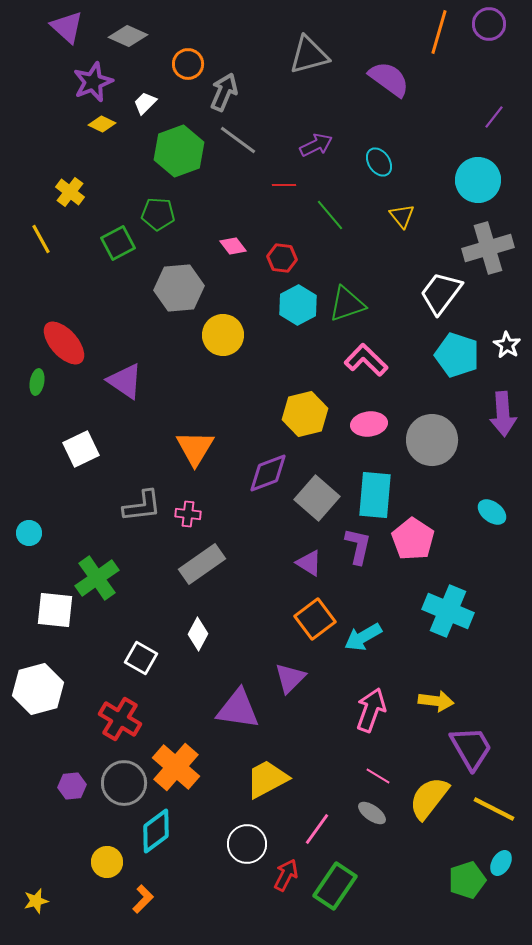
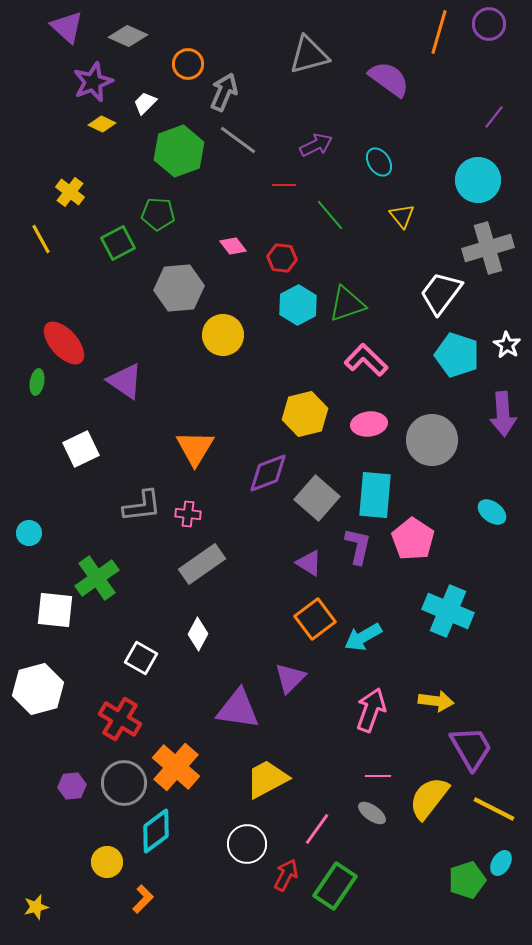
pink line at (378, 776): rotated 30 degrees counterclockwise
yellow star at (36, 901): moved 6 px down
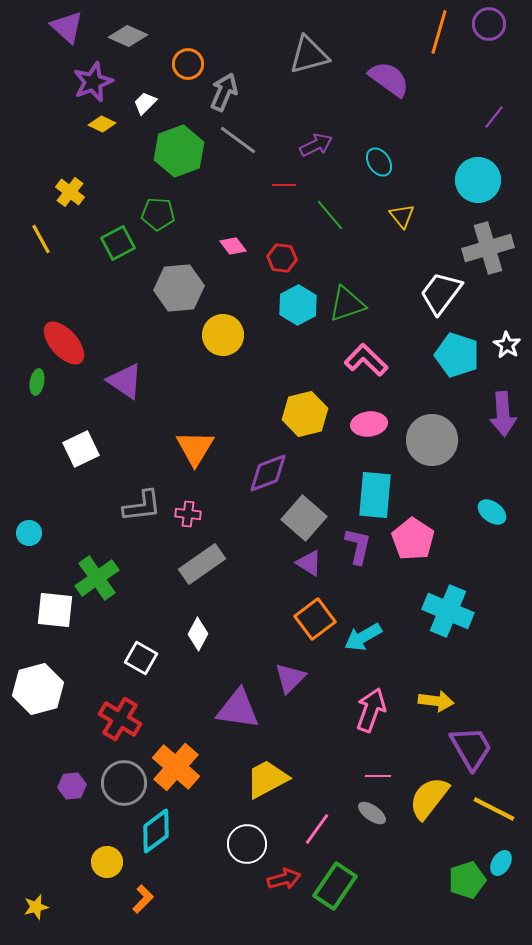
gray square at (317, 498): moved 13 px left, 20 px down
red arrow at (286, 875): moved 2 px left, 4 px down; rotated 48 degrees clockwise
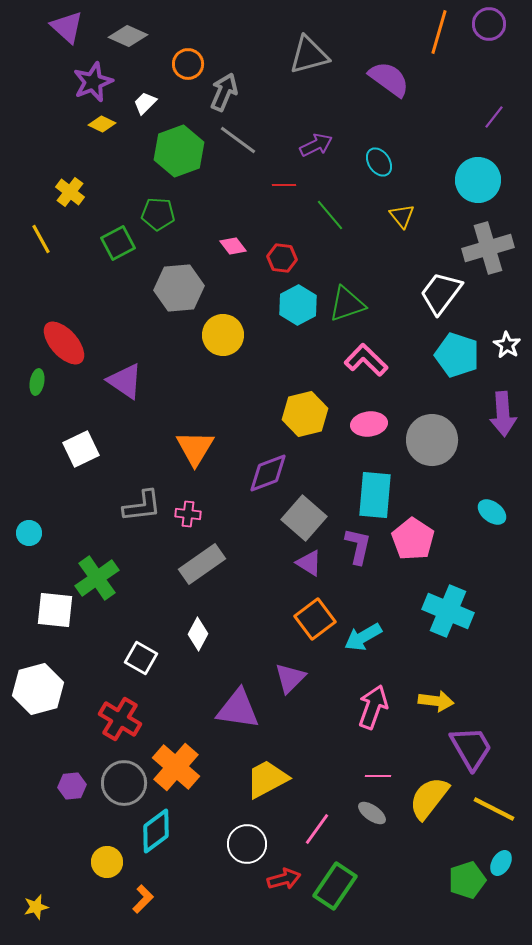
pink arrow at (371, 710): moved 2 px right, 3 px up
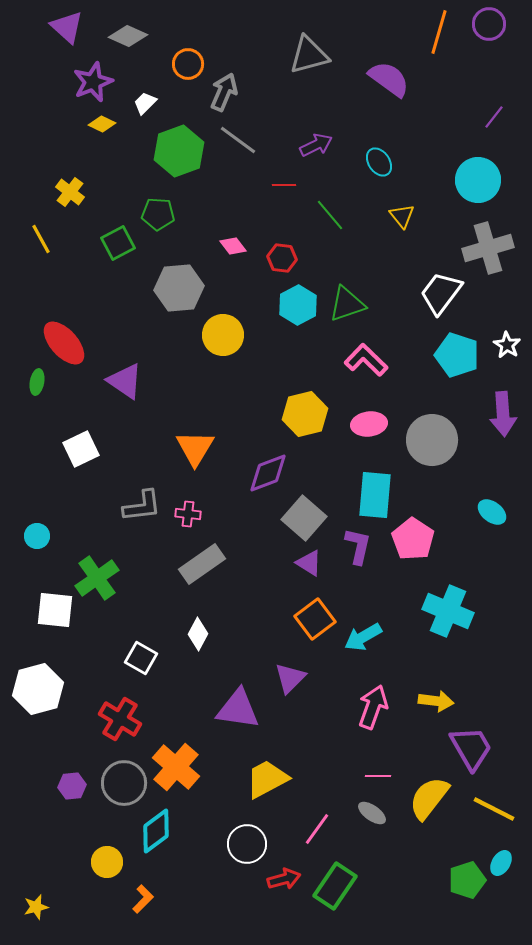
cyan circle at (29, 533): moved 8 px right, 3 px down
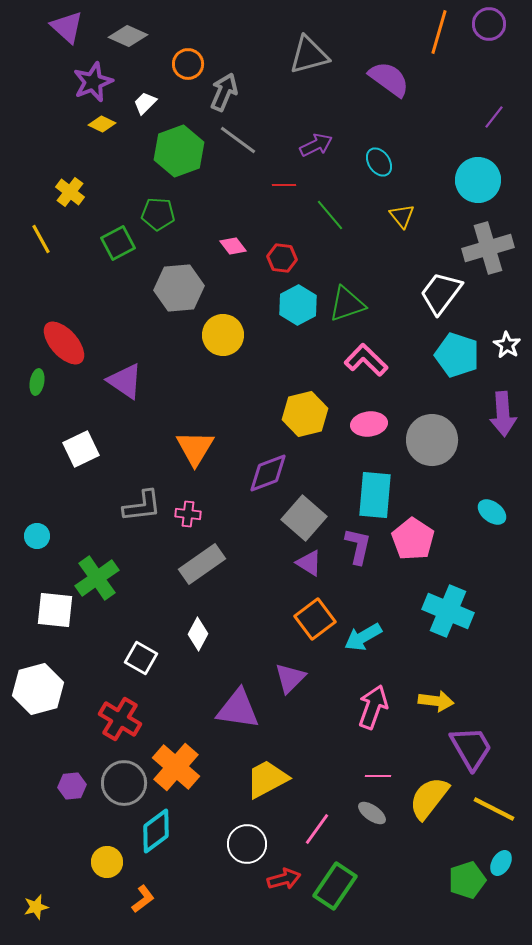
orange L-shape at (143, 899): rotated 8 degrees clockwise
